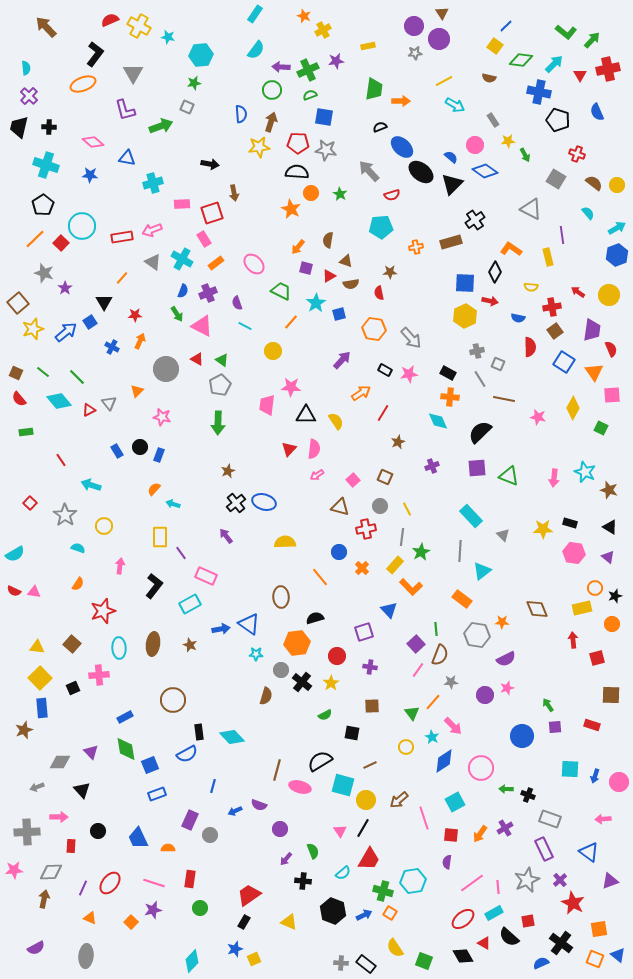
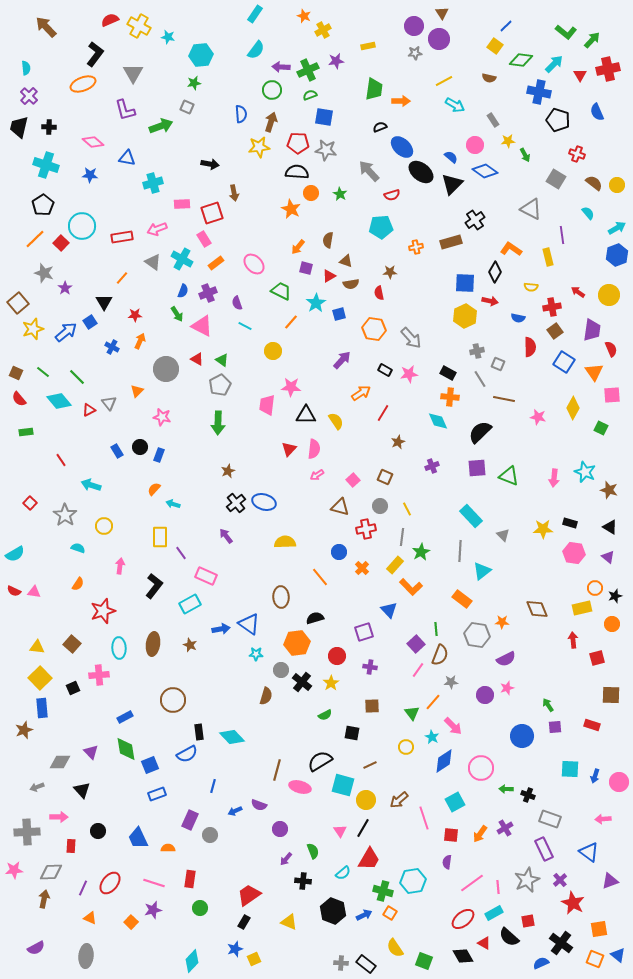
pink arrow at (152, 230): moved 5 px right, 1 px up
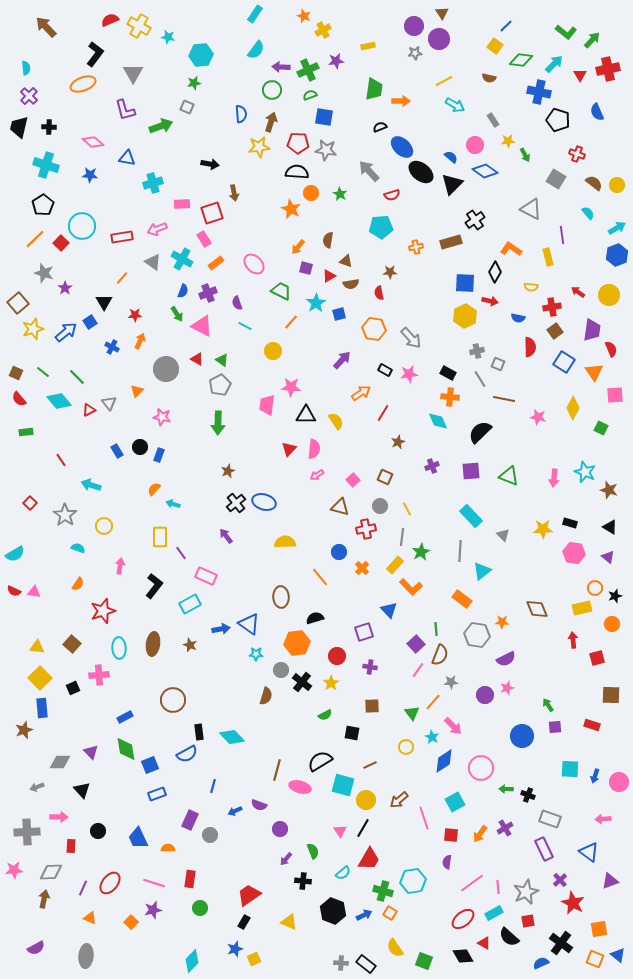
pink square at (612, 395): moved 3 px right
purple square at (477, 468): moved 6 px left, 3 px down
gray star at (527, 880): moved 1 px left, 12 px down
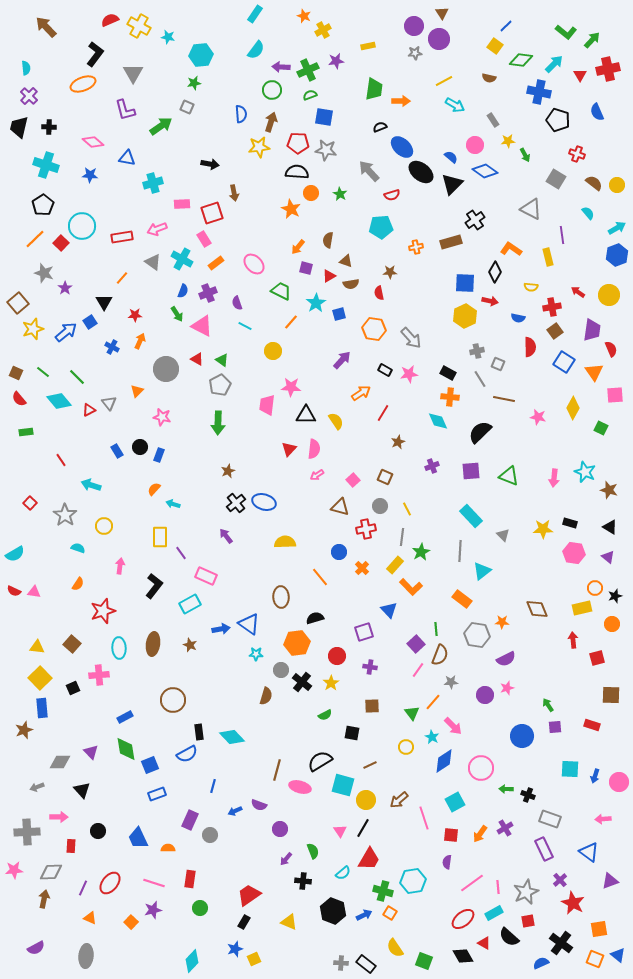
green arrow at (161, 126): rotated 15 degrees counterclockwise
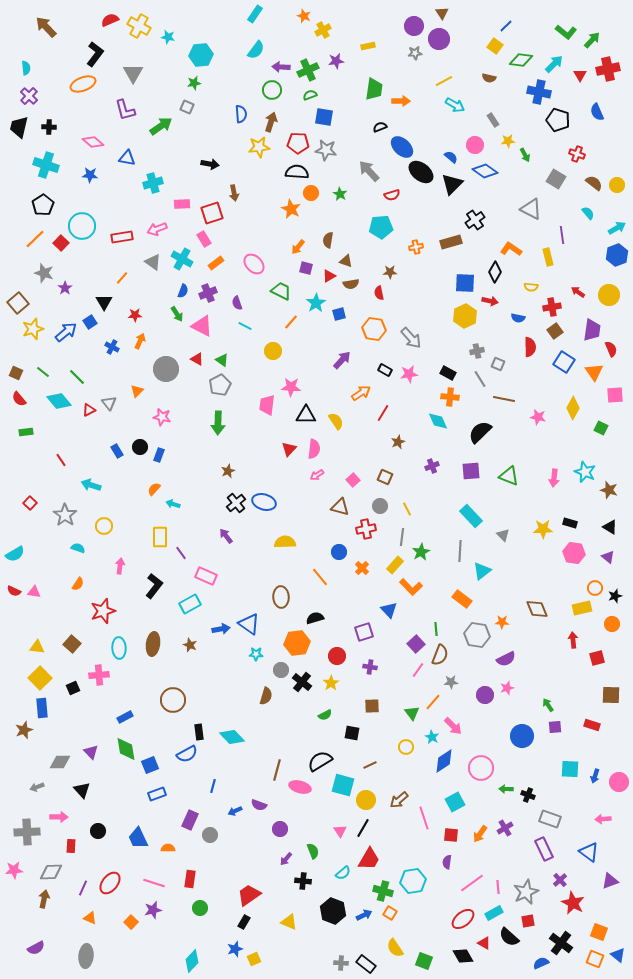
orange square at (599, 929): moved 3 px down; rotated 30 degrees clockwise
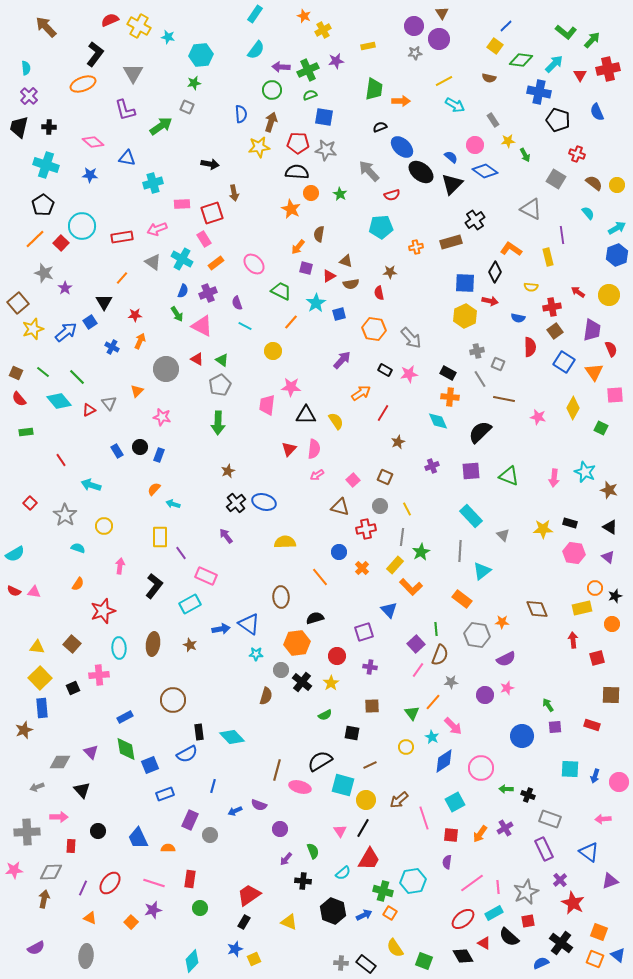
brown semicircle at (328, 240): moved 9 px left, 6 px up
blue rectangle at (157, 794): moved 8 px right
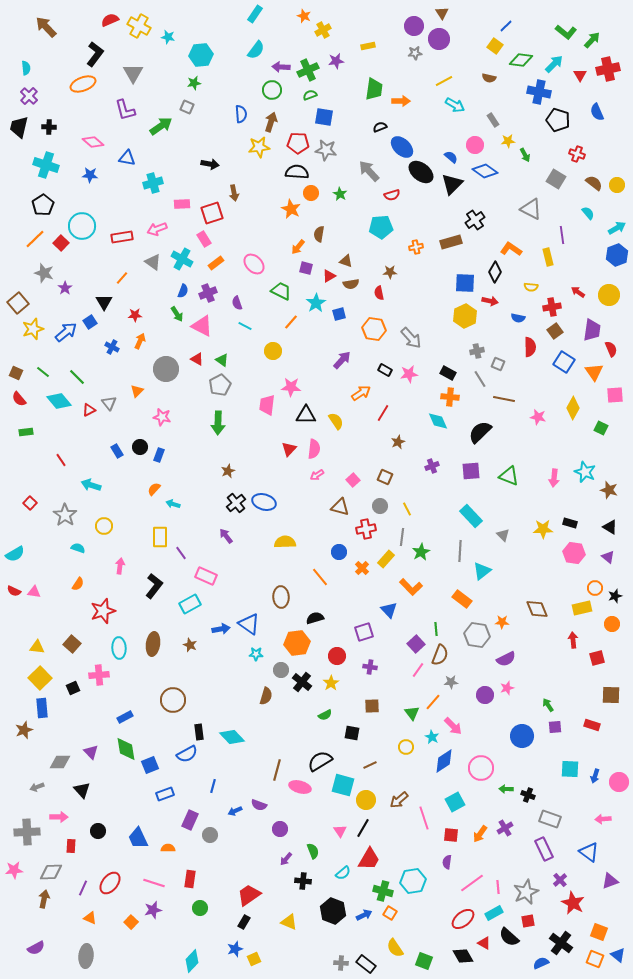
yellow rectangle at (395, 565): moved 9 px left, 6 px up
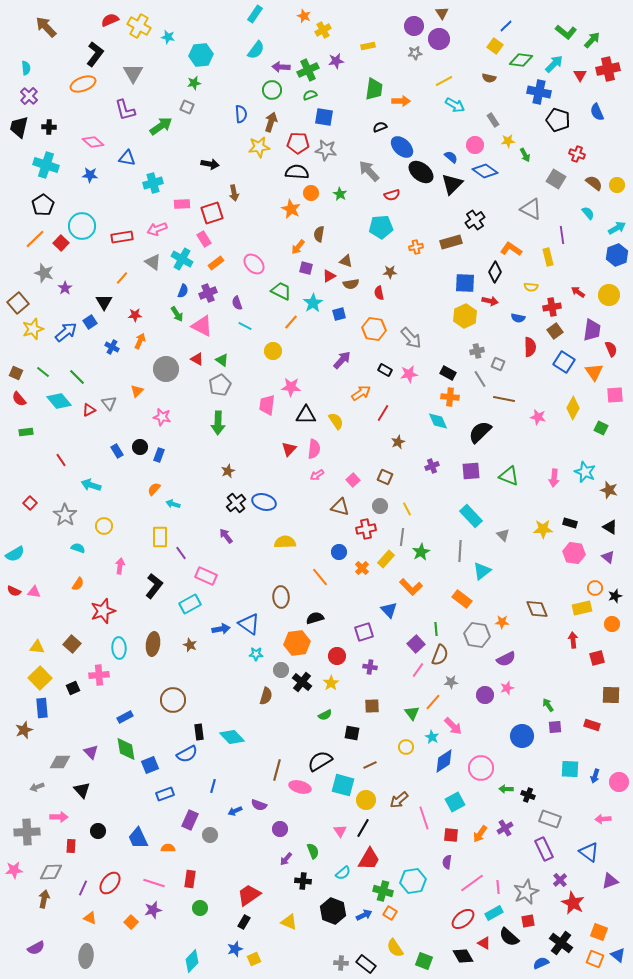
cyan star at (316, 303): moved 3 px left
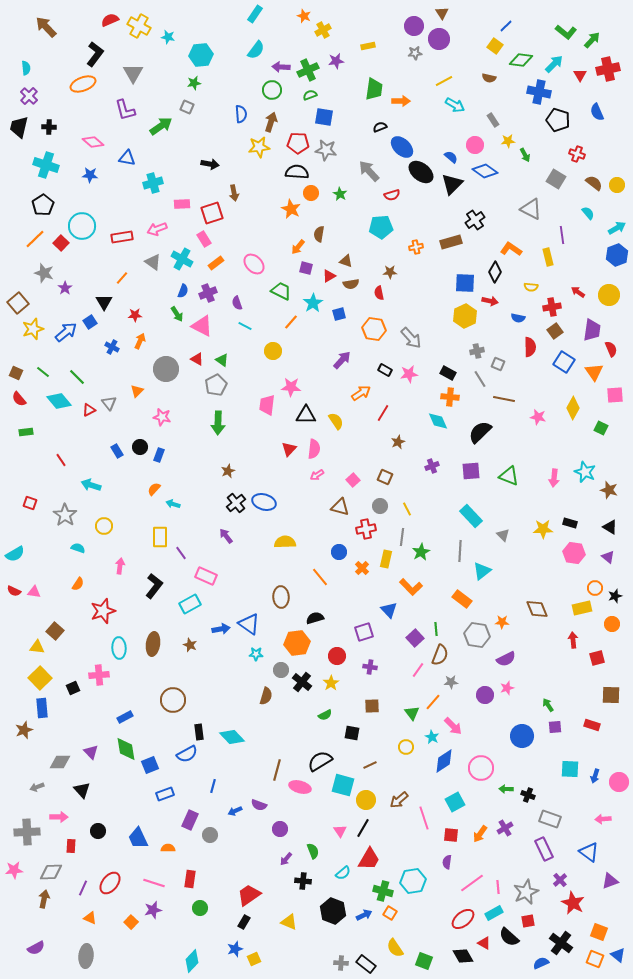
gray pentagon at (220, 385): moved 4 px left
red square at (30, 503): rotated 24 degrees counterclockwise
yellow rectangle at (386, 559): rotated 30 degrees counterclockwise
brown square at (72, 644): moved 17 px left, 13 px up
purple square at (416, 644): moved 1 px left, 6 px up
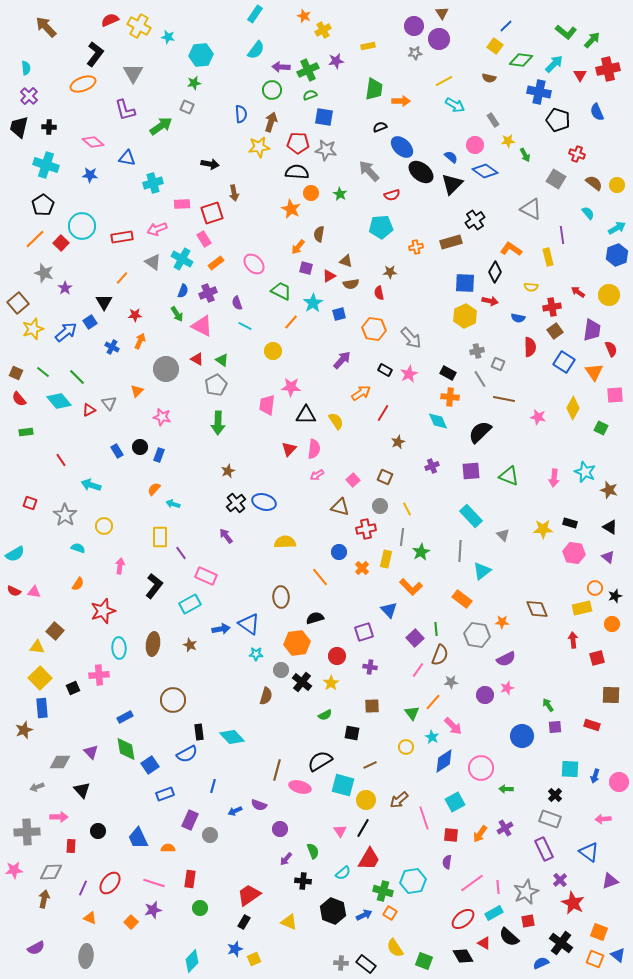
pink star at (409, 374): rotated 18 degrees counterclockwise
blue square at (150, 765): rotated 12 degrees counterclockwise
black cross at (528, 795): moved 27 px right; rotated 24 degrees clockwise
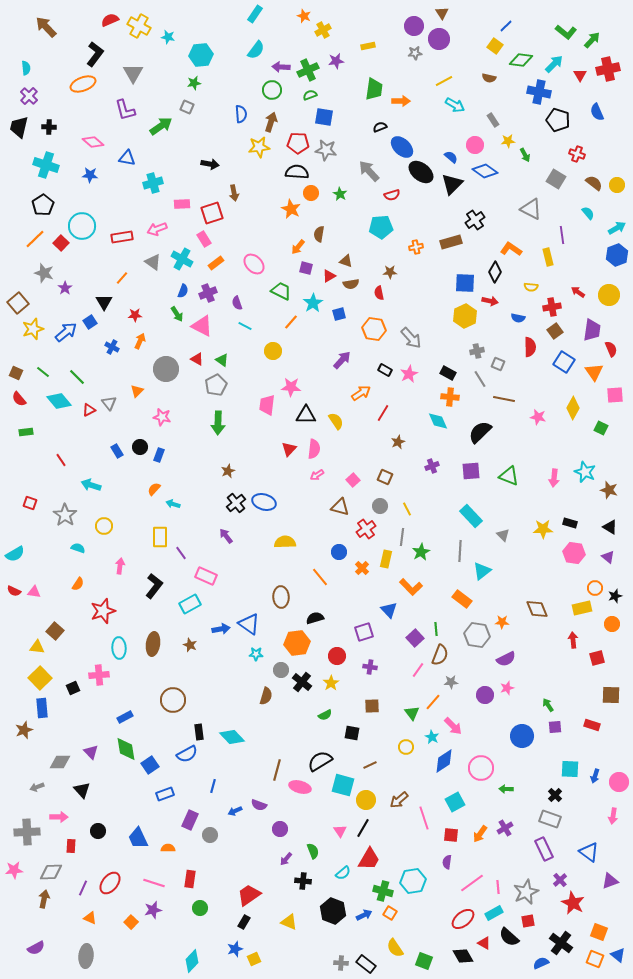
red cross at (366, 529): rotated 24 degrees counterclockwise
pink arrow at (603, 819): moved 10 px right, 3 px up; rotated 77 degrees counterclockwise
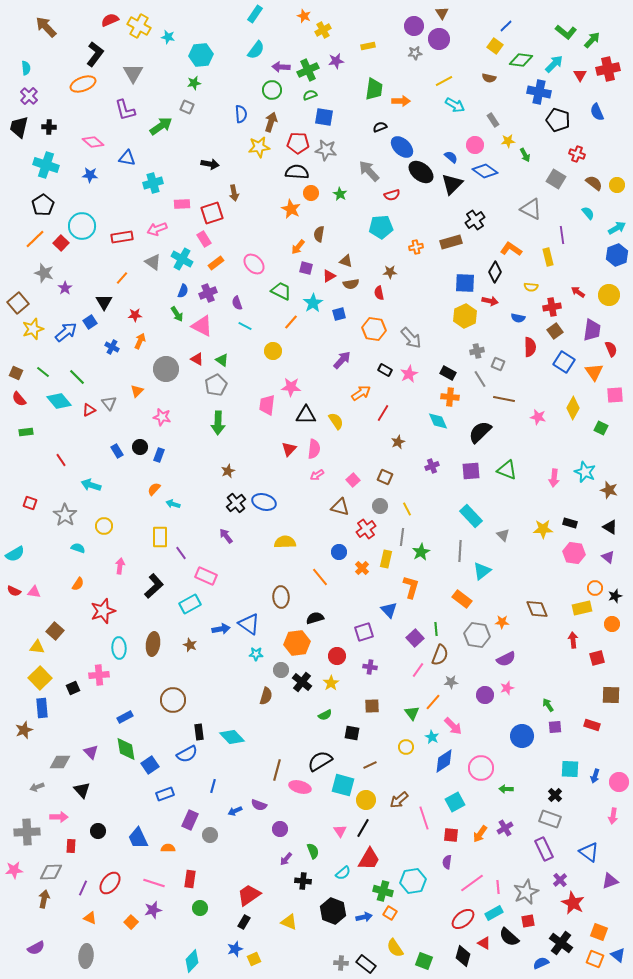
green triangle at (509, 476): moved 2 px left, 6 px up
black L-shape at (154, 586): rotated 10 degrees clockwise
orange L-shape at (411, 587): rotated 120 degrees counterclockwise
blue arrow at (364, 915): moved 2 px down; rotated 14 degrees clockwise
black diamond at (463, 956): rotated 45 degrees clockwise
